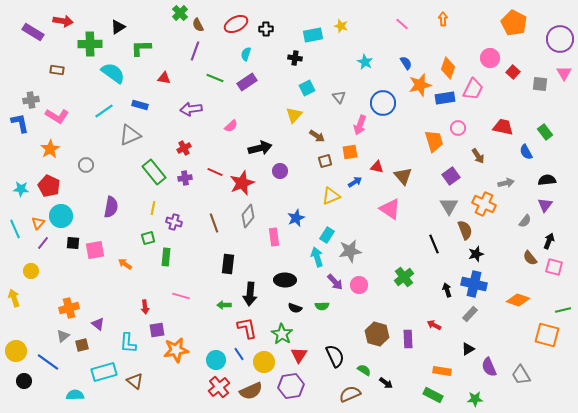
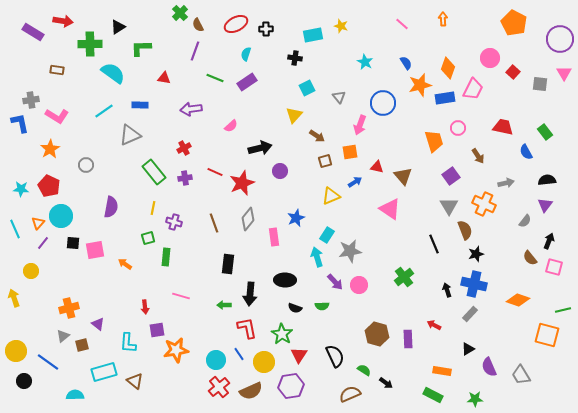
blue rectangle at (140, 105): rotated 14 degrees counterclockwise
gray diamond at (248, 216): moved 3 px down
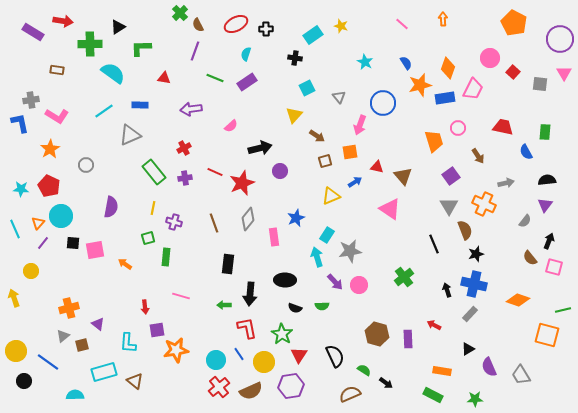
cyan rectangle at (313, 35): rotated 24 degrees counterclockwise
green rectangle at (545, 132): rotated 42 degrees clockwise
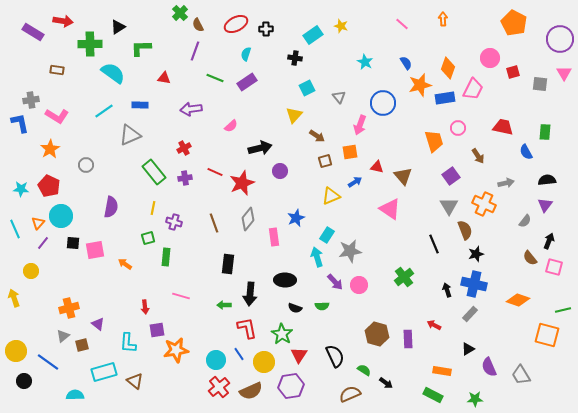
red square at (513, 72): rotated 32 degrees clockwise
